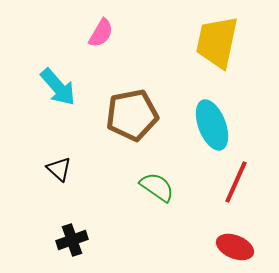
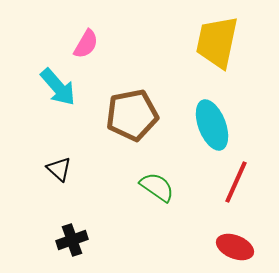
pink semicircle: moved 15 px left, 11 px down
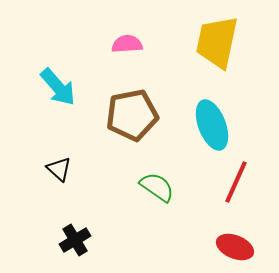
pink semicircle: moved 41 px right; rotated 124 degrees counterclockwise
black cross: moved 3 px right; rotated 12 degrees counterclockwise
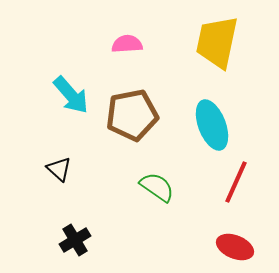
cyan arrow: moved 13 px right, 8 px down
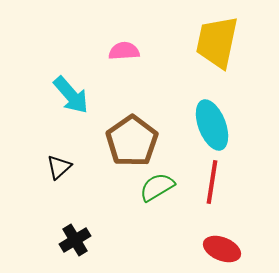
pink semicircle: moved 3 px left, 7 px down
brown pentagon: moved 26 px down; rotated 24 degrees counterclockwise
black triangle: moved 2 px up; rotated 36 degrees clockwise
red line: moved 24 px left; rotated 15 degrees counterclockwise
green semicircle: rotated 66 degrees counterclockwise
red ellipse: moved 13 px left, 2 px down
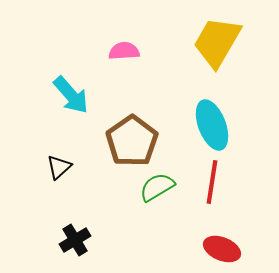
yellow trapezoid: rotated 18 degrees clockwise
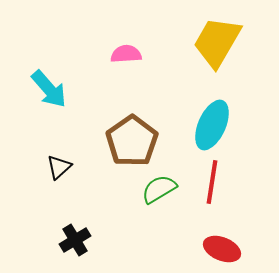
pink semicircle: moved 2 px right, 3 px down
cyan arrow: moved 22 px left, 6 px up
cyan ellipse: rotated 45 degrees clockwise
green semicircle: moved 2 px right, 2 px down
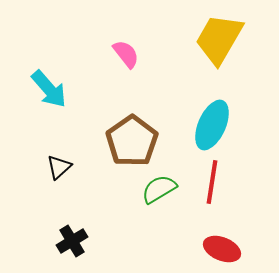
yellow trapezoid: moved 2 px right, 3 px up
pink semicircle: rotated 56 degrees clockwise
black cross: moved 3 px left, 1 px down
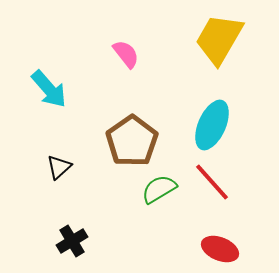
red line: rotated 51 degrees counterclockwise
red ellipse: moved 2 px left
